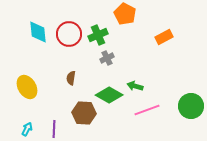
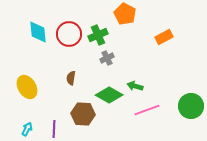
brown hexagon: moved 1 px left, 1 px down
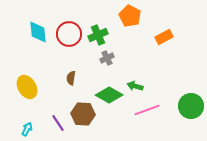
orange pentagon: moved 5 px right, 2 px down
purple line: moved 4 px right, 6 px up; rotated 36 degrees counterclockwise
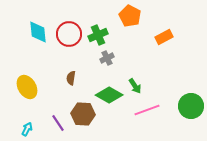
green arrow: rotated 140 degrees counterclockwise
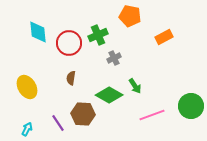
orange pentagon: rotated 15 degrees counterclockwise
red circle: moved 9 px down
gray cross: moved 7 px right
pink line: moved 5 px right, 5 px down
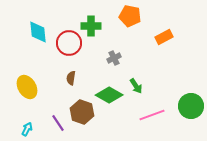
green cross: moved 7 px left, 9 px up; rotated 24 degrees clockwise
green arrow: moved 1 px right
brown hexagon: moved 1 px left, 2 px up; rotated 15 degrees clockwise
